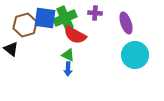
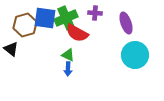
green cross: moved 1 px right
red semicircle: moved 2 px right, 2 px up
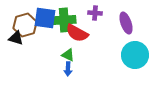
green cross: moved 2 px left, 2 px down; rotated 20 degrees clockwise
black triangle: moved 5 px right, 11 px up; rotated 21 degrees counterclockwise
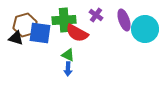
purple cross: moved 1 px right, 2 px down; rotated 32 degrees clockwise
blue square: moved 5 px left, 15 px down
purple ellipse: moved 2 px left, 3 px up
cyan circle: moved 10 px right, 26 px up
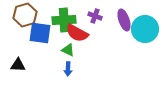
purple cross: moved 1 px left, 1 px down; rotated 16 degrees counterclockwise
brown hexagon: moved 10 px up
black triangle: moved 2 px right, 27 px down; rotated 14 degrees counterclockwise
green triangle: moved 5 px up
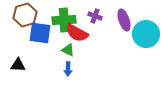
cyan circle: moved 1 px right, 5 px down
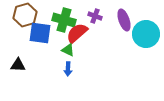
green cross: rotated 20 degrees clockwise
red semicircle: rotated 110 degrees clockwise
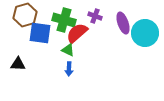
purple ellipse: moved 1 px left, 3 px down
cyan circle: moved 1 px left, 1 px up
black triangle: moved 1 px up
blue arrow: moved 1 px right
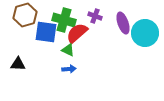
blue square: moved 6 px right, 1 px up
blue arrow: rotated 96 degrees counterclockwise
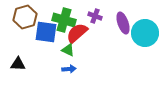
brown hexagon: moved 2 px down
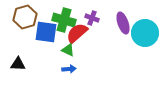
purple cross: moved 3 px left, 2 px down
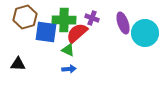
green cross: rotated 15 degrees counterclockwise
